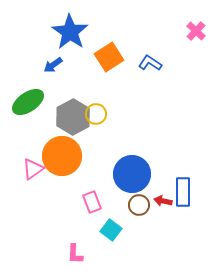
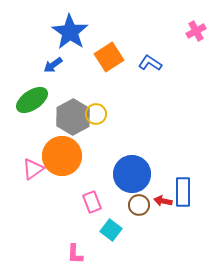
pink cross: rotated 18 degrees clockwise
green ellipse: moved 4 px right, 2 px up
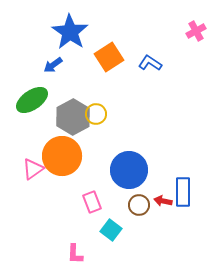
blue circle: moved 3 px left, 4 px up
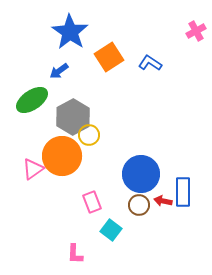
blue arrow: moved 6 px right, 6 px down
yellow circle: moved 7 px left, 21 px down
blue circle: moved 12 px right, 4 px down
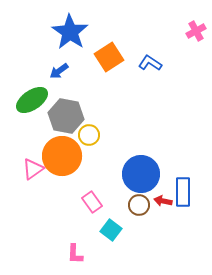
gray hexagon: moved 7 px left, 1 px up; rotated 20 degrees counterclockwise
pink rectangle: rotated 15 degrees counterclockwise
